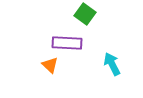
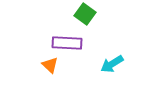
cyan arrow: rotated 95 degrees counterclockwise
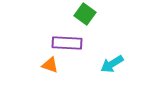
orange triangle: rotated 24 degrees counterclockwise
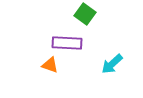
cyan arrow: rotated 10 degrees counterclockwise
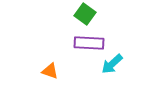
purple rectangle: moved 22 px right
orange triangle: moved 6 px down
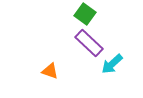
purple rectangle: rotated 40 degrees clockwise
